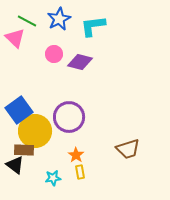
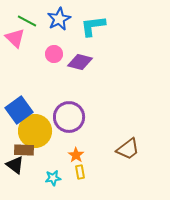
brown trapezoid: rotated 20 degrees counterclockwise
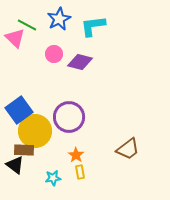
green line: moved 4 px down
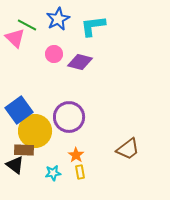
blue star: moved 1 px left
cyan star: moved 5 px up
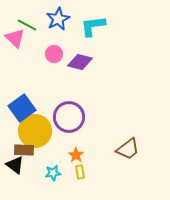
blue square: moved 3 px right, 2 px up
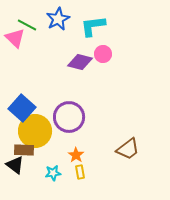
pink circle: moved 49 px right
blue square: rotated 12 degrees counterclockwise
